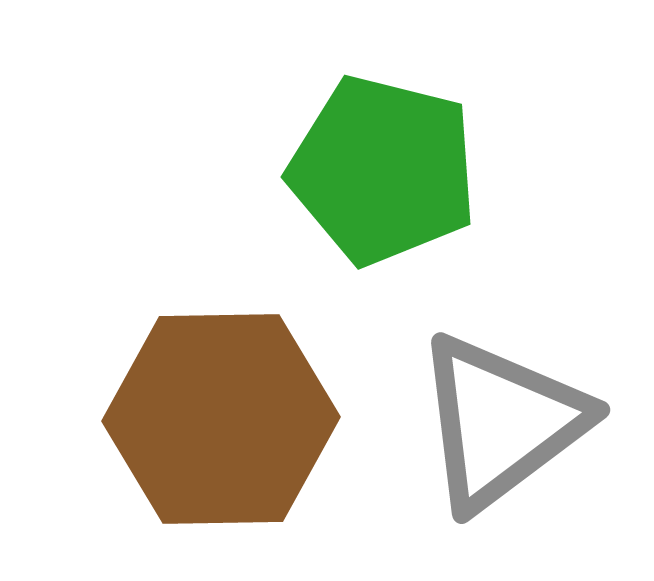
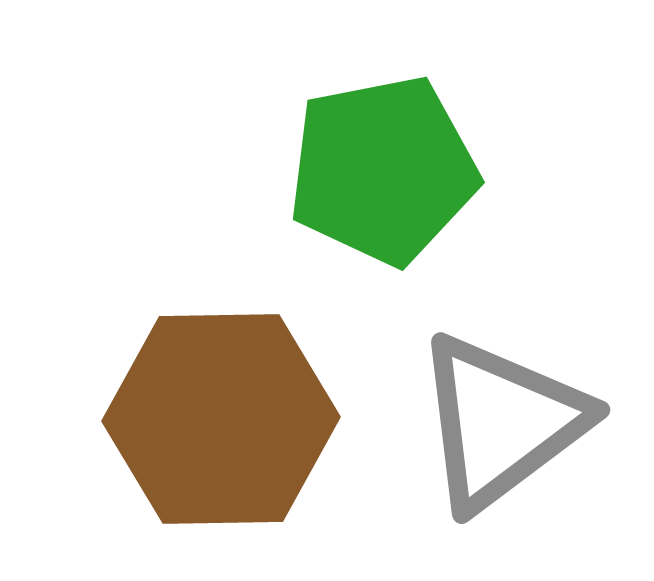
green pentagon: rotated 25 degrees counterclockwise
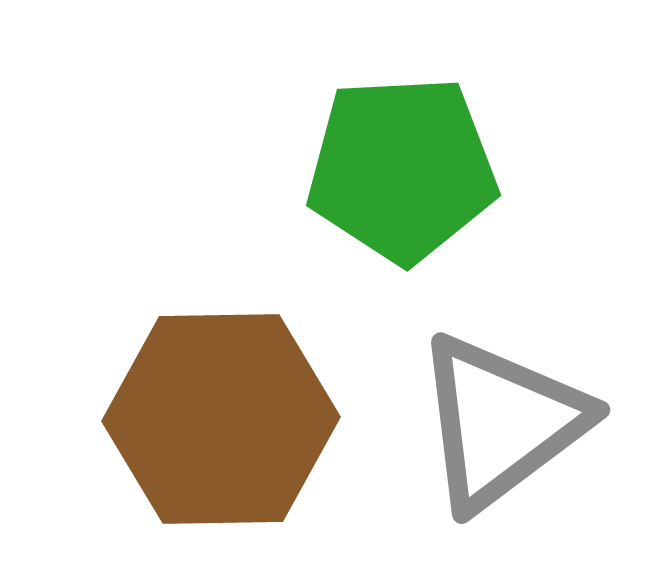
green pentagon: moved 19 px right, 1 px up; rotated 8 degrees clockwise
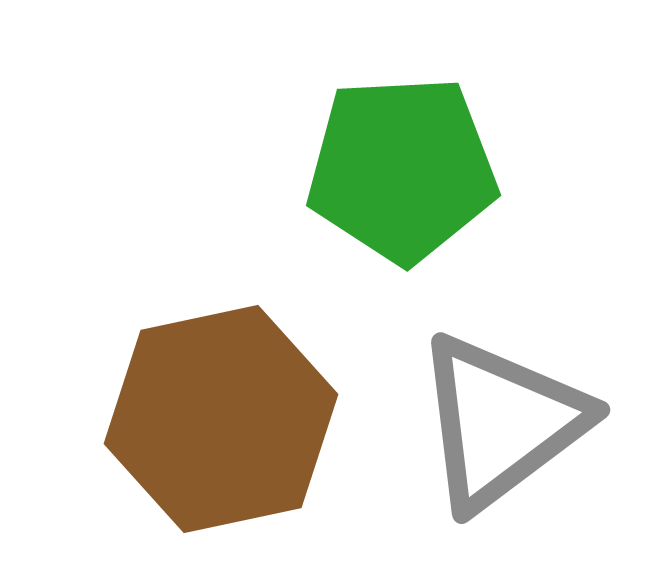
brown hexagon: rotated 11 degrees counterclockwise
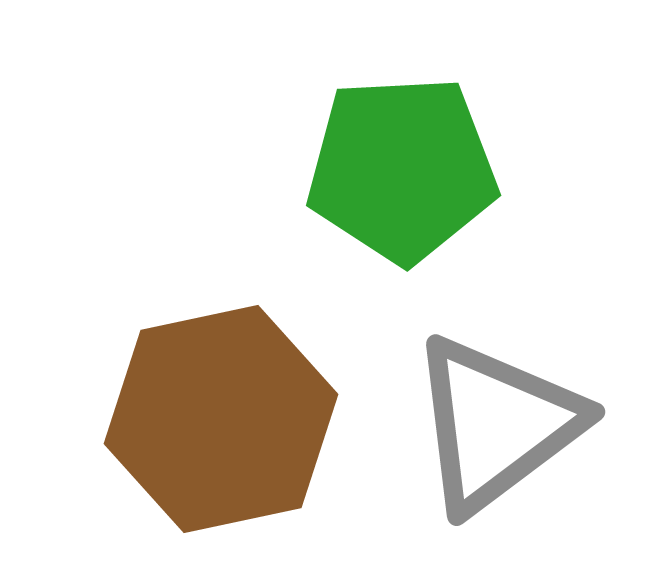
gray triangle: moved 5 px left, 2 px down
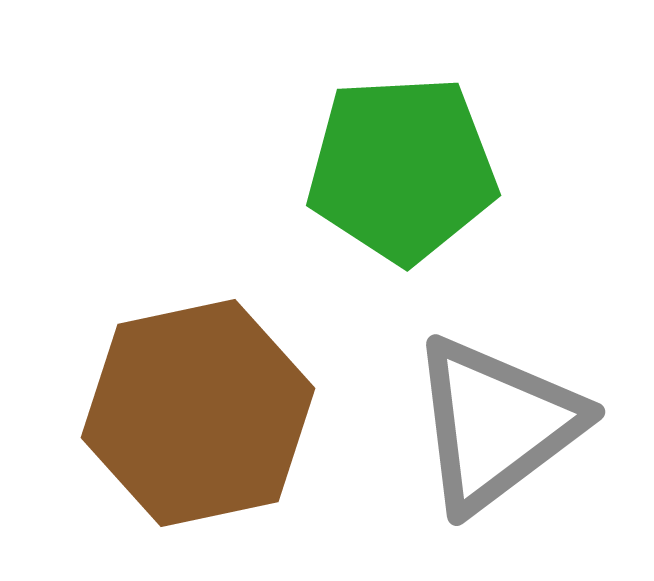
brown hexagon: moved 23 px left, 6 px up
